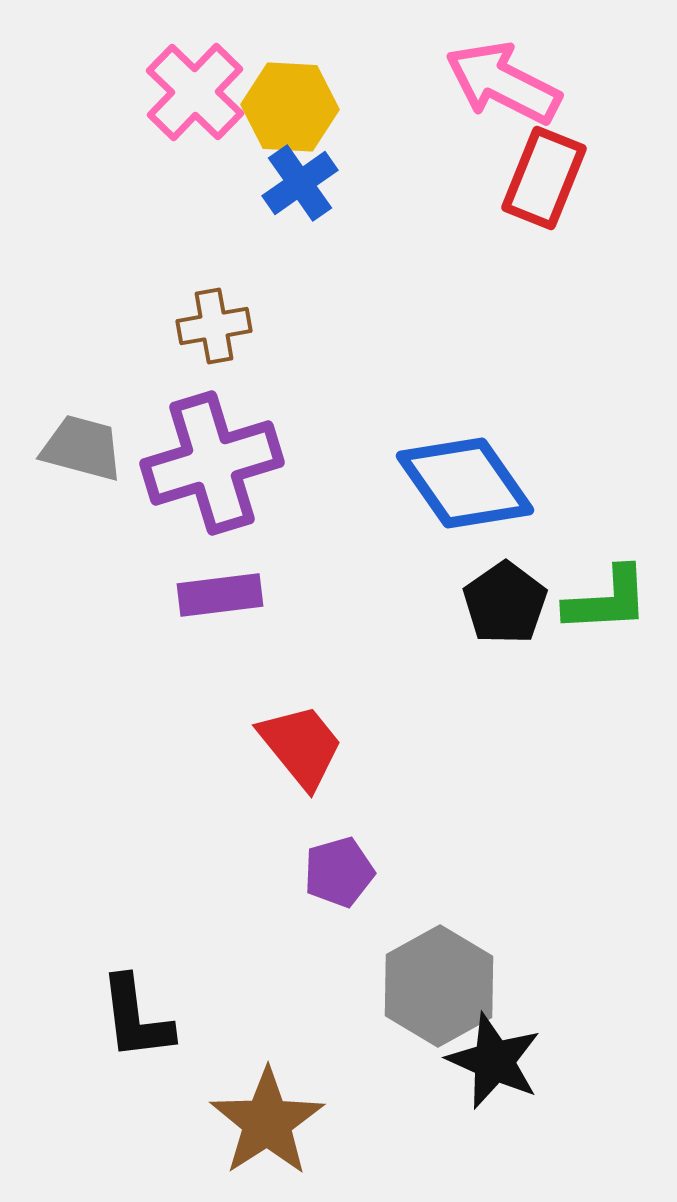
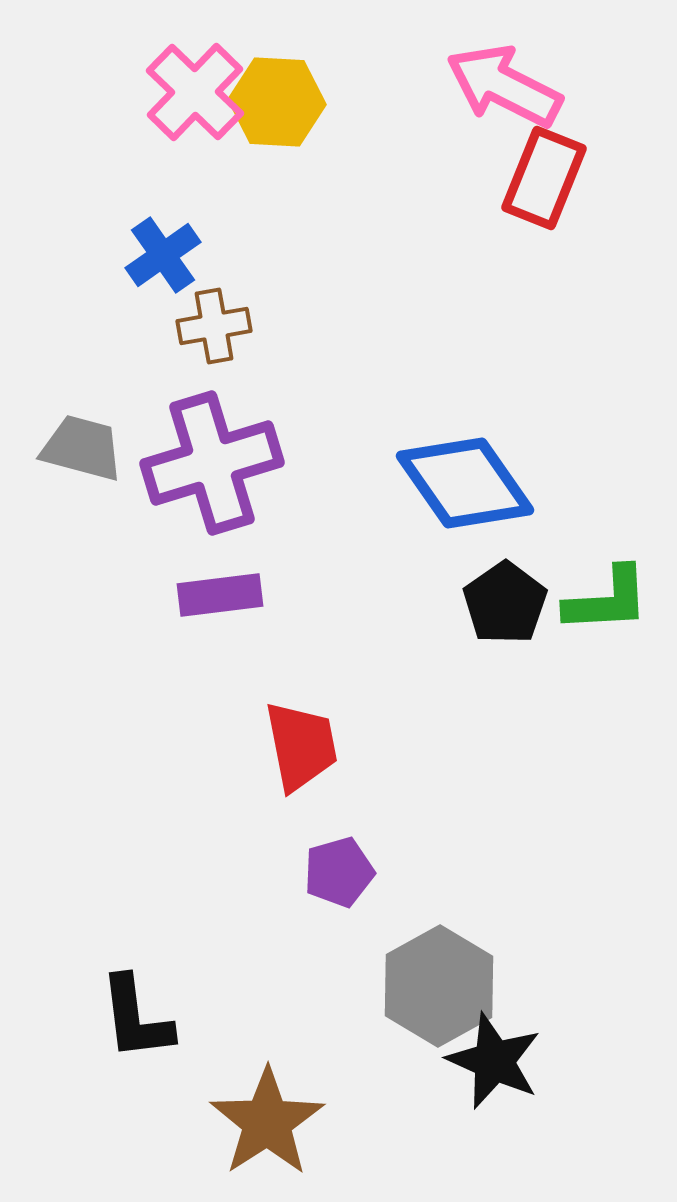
pink arrow: moved 1 px right, 3 px down
yellow hexagon: moved 13 px left, 5 px up
blue cross: moved 137 px left, 72 px down
red trapezoid: rotated 28 degrees clockwise
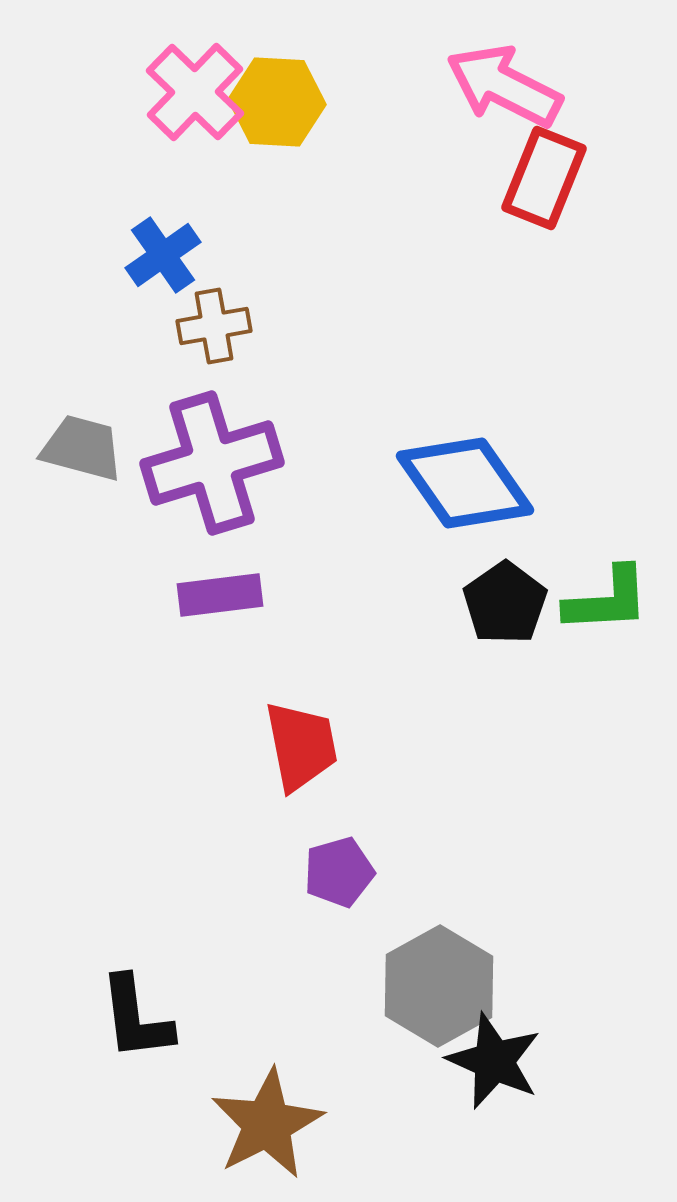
brown star: moved 2 px down; rotated 6 degrees clockwise
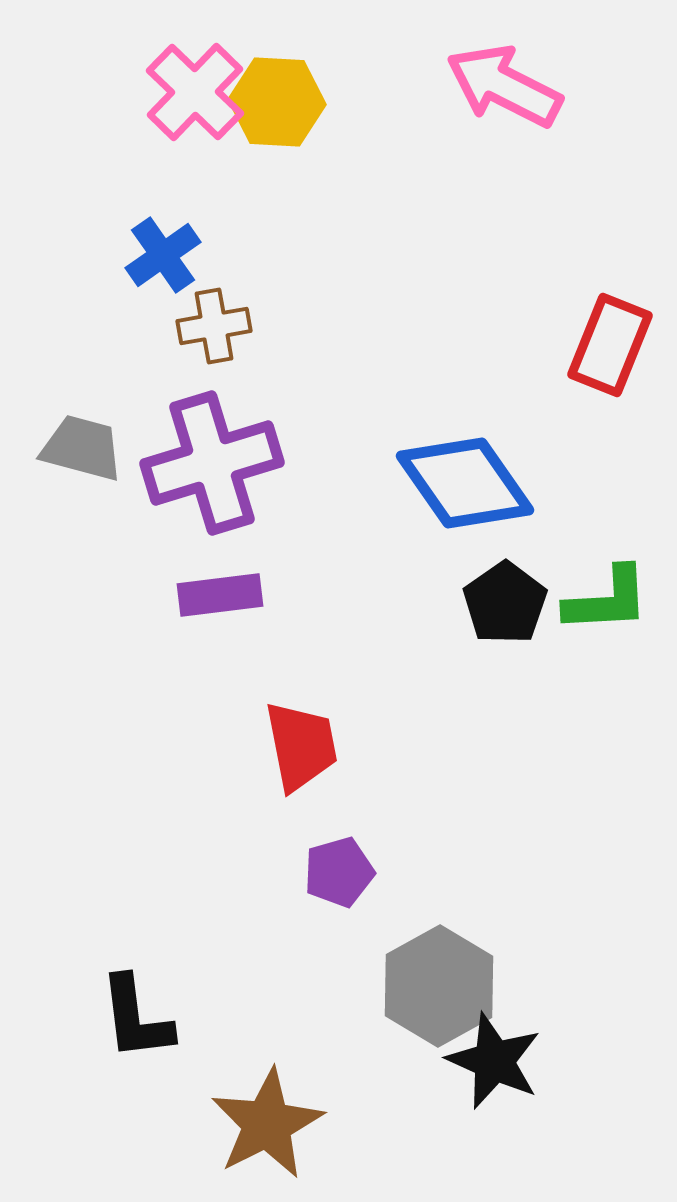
red rectangle: moved 66 px right, 167 px down
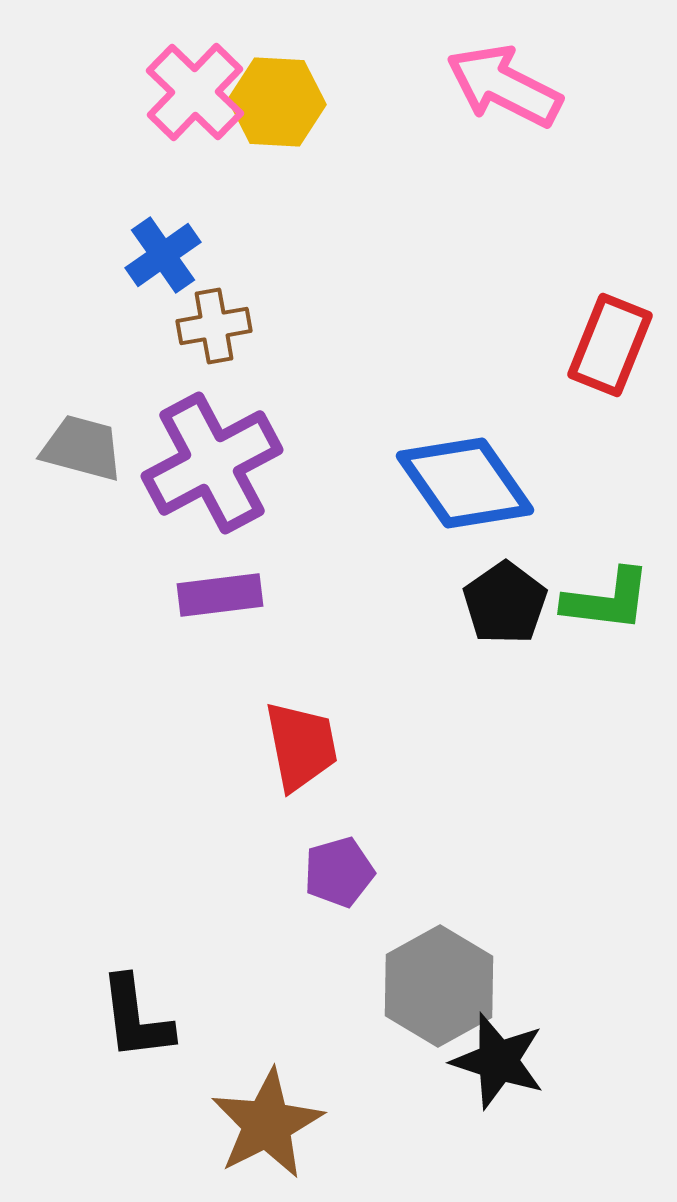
purple cross: rotated 11 degrees counterclockwise
green L-shape: rotated 10 degrees clockwise
black star: moved 4 px right; rotated 6 degrees counterclockwise
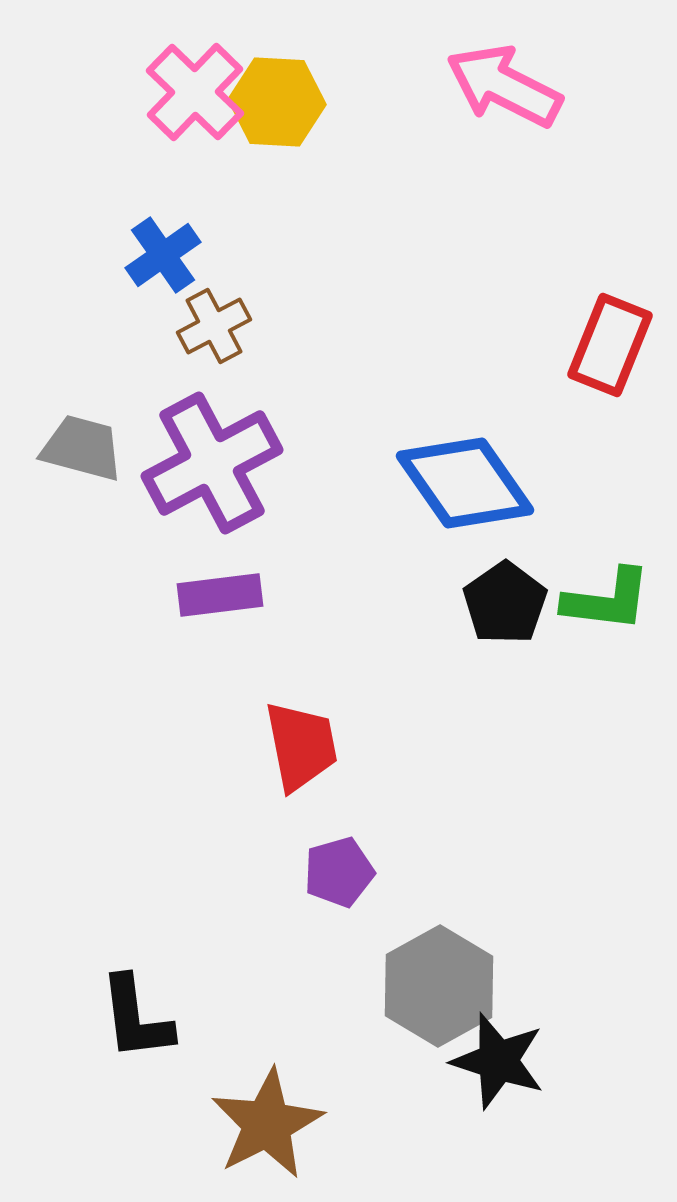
brown cross: rotated 18 degrees counterclockwise
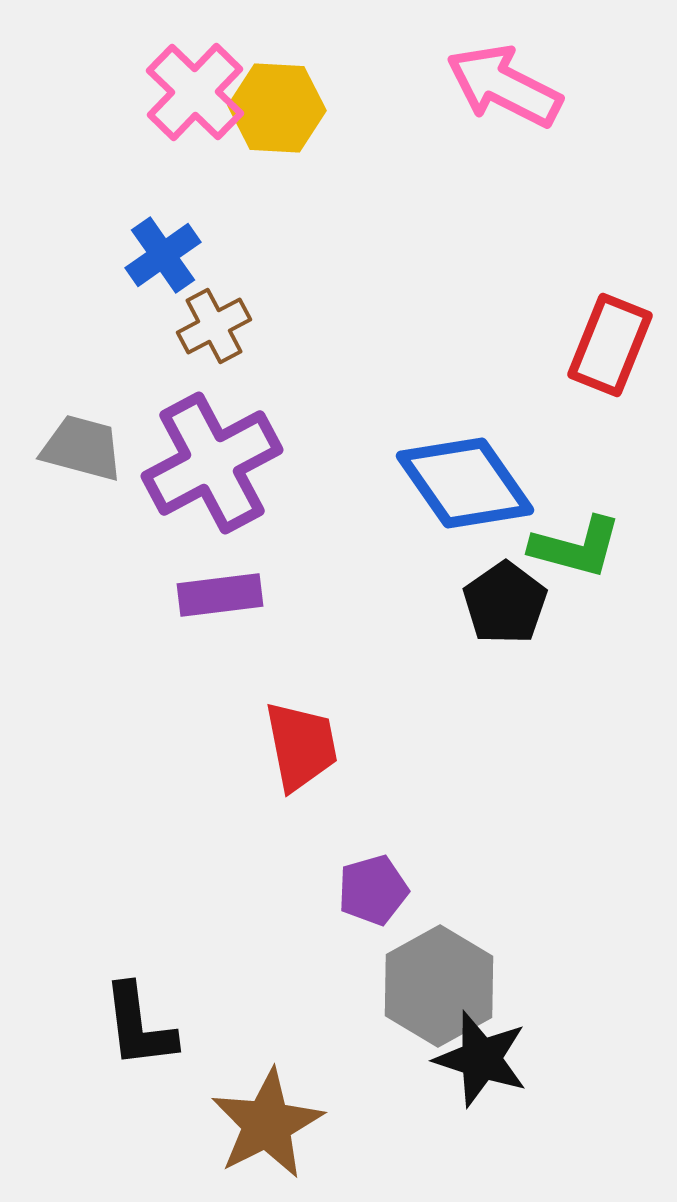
yellow hexagon: moved 6 px down
green L-shape: moved 31 px left, 53 px up; rotated 8 degrees clockwise
purple pentagon: moved 34 px right, 18 px down
black L-shape: moved 3 px right, 8 px down
black star: moved 17 px left, 2 px up
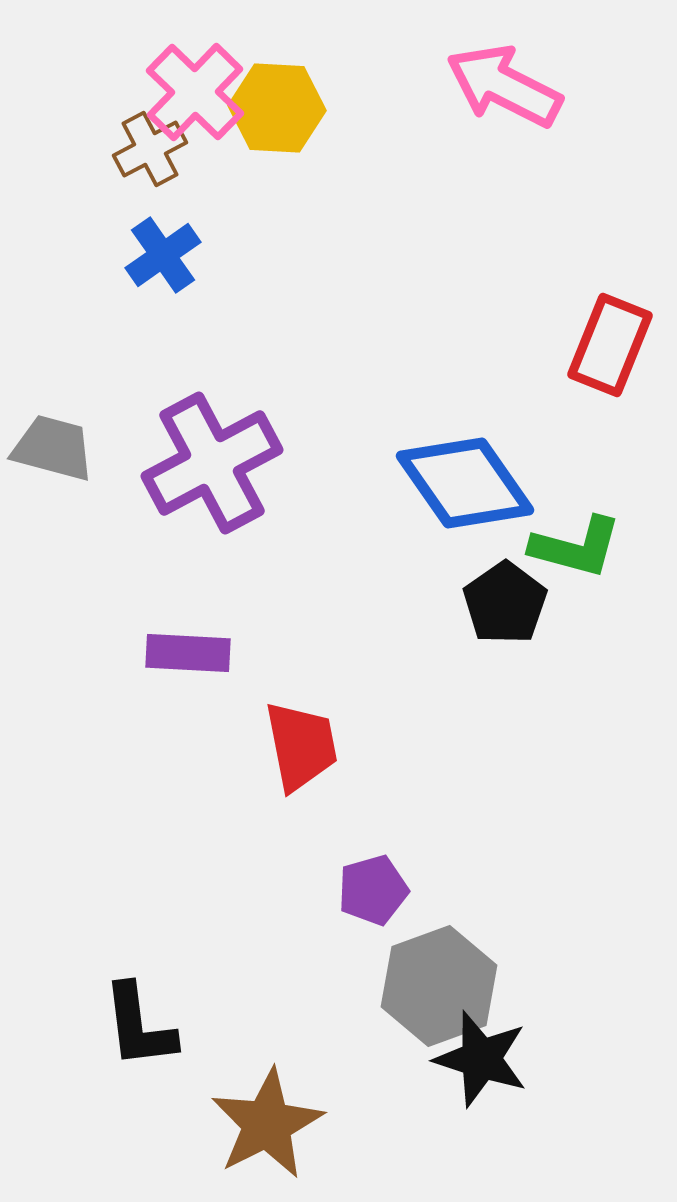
brown cross: moved 64 px left, 177 px up
gray trapezoid: moved 29 px left
purple rectangle: moved 32 px left, 58 px down; rotated 10 degrees clockwise
gray hexagon: rotated 9 degrees clockwise
